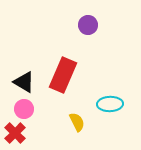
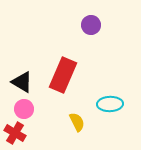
purple circle: moved 3 px right
black triangle: moved 2 px left
red cross: rotated 15 degrees counterclockwise
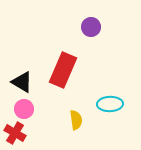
purple circle: moved 2 px down
red rectangle: moved 5 px up
yellow semicircle: moved 1 px left, 2 px up; rotated 18 degrees clockwise
